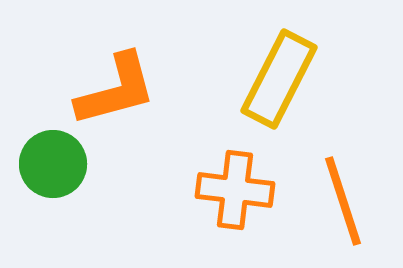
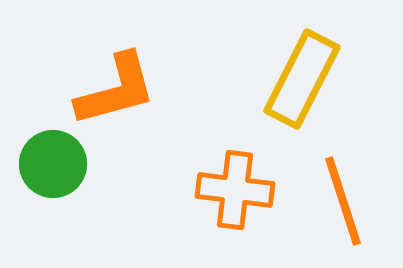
yellow rectangle: moved 23 px right
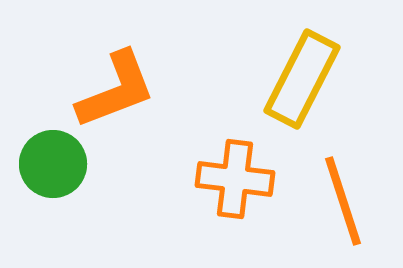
orange L-shape: rotated 6 degrees counterclockwise
orange cross: moved 11 px up
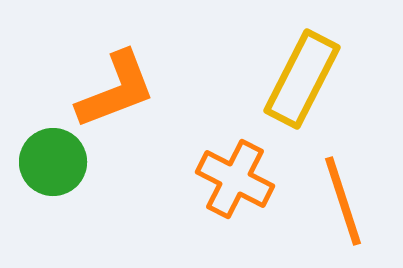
green circle: moved 2 px up
orange cross: rotated 20 degrees clockwise
